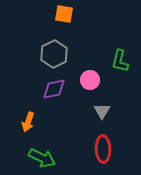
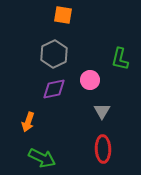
orange square: moved 1 px left, 1 px down
green L-shape: moved 2 px up
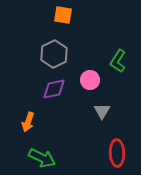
green L-shape: moved 2 px left, 2 px down; rotated 20 degrees clockwise
red ellipse: moved 14 px right, 4 px down
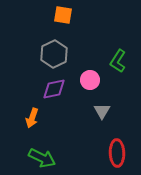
orange arrow: moved 4 px right, 4 px up
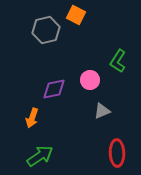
orange square: moved 13 px right; rotated 18 degrees clockwise
gray hexagon: moved 8 px left, 24 px up; rotated 12 degrees clockwise
gray triangle: rotated 36 degrees clockwise
green arrow: moved 2 px left, 2 px up; rotated 60 degrees counterclockwise
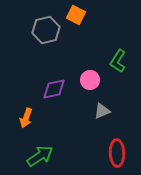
orange arrow: moved 6 px left
